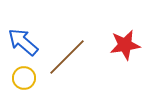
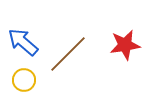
brown line: moved 1 px right, 3 px up
yellow circle: moved 2 px down
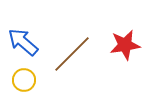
brown line: moved 4 px right
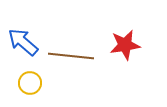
brown line: moved 1 px left, 2 px down; rotated 51 degrees clockwise
yellow circle: moved 6 px right, 3 px down
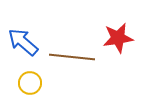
red star: moved 7 px left, 7 px up
brown line: moved 1 px right, 1 px down
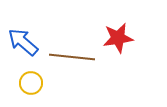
yellow circle: moved 1 px right
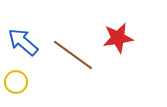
brown line: moved 1 px right, 2 px up; rotated 30 degrees clockwise
yellow circle: moved 15 px left, 1 px up
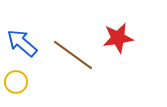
blue arrow: moved 1 px left, 1 px down
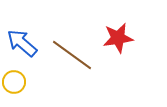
brown line: moved 1 px left
yellow circle: moved 2 px left
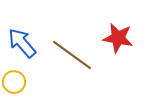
red star: rotated 20 degrees clockwise
blue arrow: rotated 8 degrees clockwise
